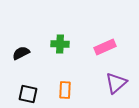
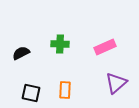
black square: moved 3 px right, 1 px up
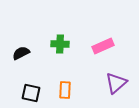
pink rectangle: moved 2 px left, 1 px up
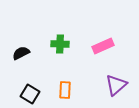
purple triangle: moved 2 px down
black square: moved 1 px left, 1 px down; rotated 18 degrees clockwise
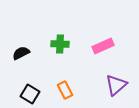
orange rectangle: rotated 30 degrees counterclockwise
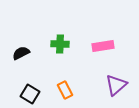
pink rectangle: rotated 15 degrees clockwise
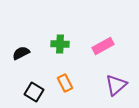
pink rectangle: rotated 20 degrees counterclockwise
orange rectangle: moved 7 px up
black square: moved 4 px right, 2 px up
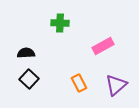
green cross: moved 21 px up
black semicircle: moved 5 px right; rotated 24 degrees clockwise
orange rectangle: moved 14 px right
black square: moved 5 px left, 13 px up; rotated 12 degrees clockwise
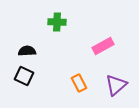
green cross: moved 3 px left, 1 px up
black semicircle: moved 1 px right, 2 px up
black square: moved 5 px left, 3 px up; rotated 18 degrees counterclockwise
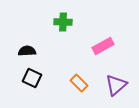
green cross: moved 6 px right
black square: moved 8 px right, 2 px down
orange rectangle: rotated 18 degrees counterclockwise
